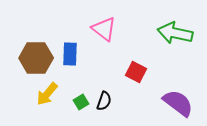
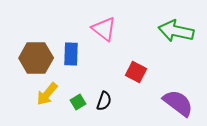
green arrow: moved 1 px right, 2 px up
blue rectangle: moved 1 px right
green square: moved 3 px left
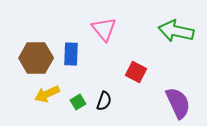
pink triangle: rotated 12 degrees clockwise
yellow arrow: rotated 25 degrees clockwise
purple semicircle: rotated 28 degrees clockwise
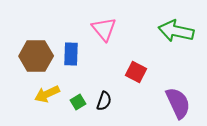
brown hexagon: moved 2 px up
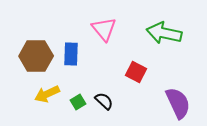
green arrow: moved 12 px left, 2 px down
black semicircle: rotated 66 degrees counterclockwise
